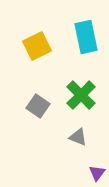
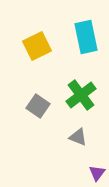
green cross: rotated 8 degrees clockwise
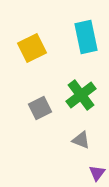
yellow square: moved 5 px left, 2 px down
gray square: moved 2 px right, 2 px down; rotated 30 degrees clockwise
gray triangle: moved 3 px right, 3 px down
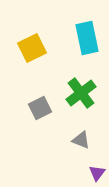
cyan rectangle: moved 1 px right, 1 px down
green cross: moved 2 px up
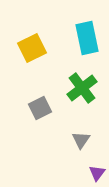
green cross: moved 1 px right, 5 px up
gray triangle: rotated 42 degrees clockwise
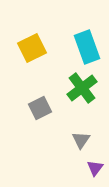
cyan rectangle: moved 9 px down; rotated 8 degrees counterclockwise
purple triangle: moved 2 px left, 5 px up
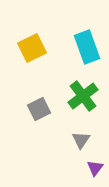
green cross: moved 1 px right, 8 px down
gray square: moved 1 px left, 1 px down
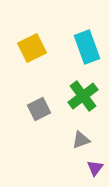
gray triangle: rotated 36 degrees clockwise
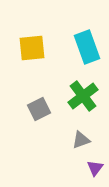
yellow square: rotated 20 degrees clockwise
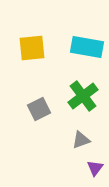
cyan rectangle: rotated 60 degrees counterclockwise
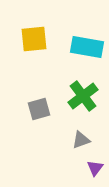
yellow square: moved 2 px right, 9 px up
gray square: rotated 10 degrees clockwise
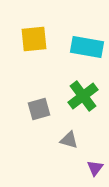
gray triangle: moved 12 px left; rotated 36 degrees clockwise
